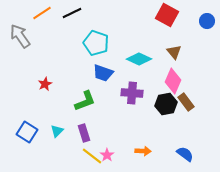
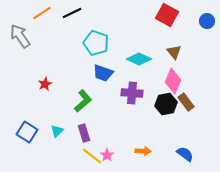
green L-shape: moved 2 px left; rotated 20 degrees counterclockwise
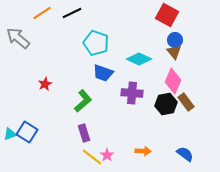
blue circle: moved 32 px left, 19 px down
gray arrow: moved 2 px left, 2 px down; rotated 15 degrees counterclockwise
cyan triangle: moved 47 px left, 3 px down; rotated 24 degrees clockwise
yellow line: moved 1 px down
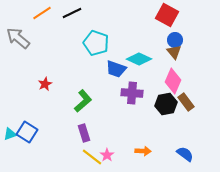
blue trapezoid: moved 13 px right, 4 px up
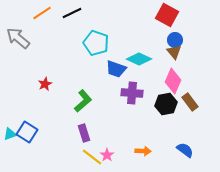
brown rectangle: moved 4 px right
blue semicircle: moved 4 px up
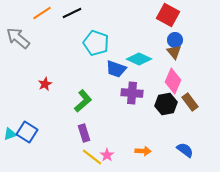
red square: moved 1 px right
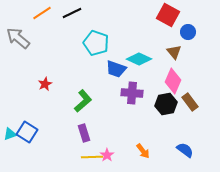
blue circle: moved 13 px right, 8 px up
orange arrow: rotated 49 degrees clockwise
yellow line: rotated 40 degrees counterclockwise
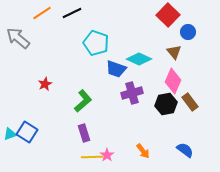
red square: rotated 15 degrees clockwise
purple cross: rotated 20 degrees counterclockwise
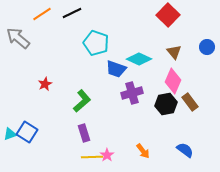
orange line: moved 1 px down
blue circle: moved 19 px right, 15 px down
green L-shape: moved 1 px left
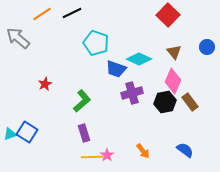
black hexagon: moved 1 px left, 2 px up
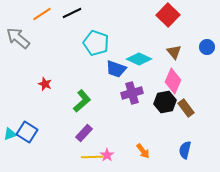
red star: rotated 24 degrees counterclockwise
brown rectangle: moved 4 px left, 6 px down
purple rectangle: rotated 60 degrees clockwise
blue semicircle: rotated 114 degrees counterclockwise
